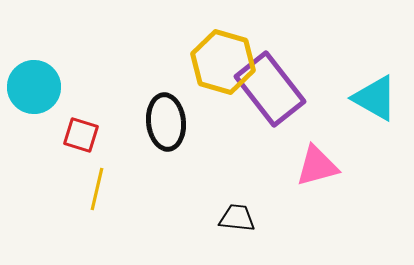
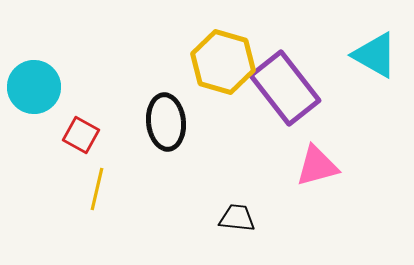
purple rectangle: moved 15 px right, 1 px up
cyan triangle: moved 43 px up
red square: rotated 12 degrees clockwise
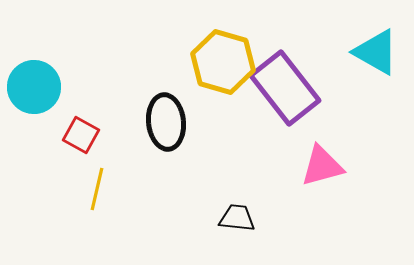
cyan triangle: moved 1 px right, 3 px up
pink triangle: moved 5 px right
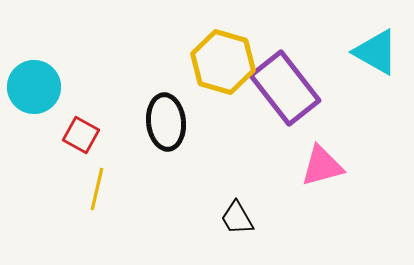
black trapezoid: rotated 126 degrees counterclockwise
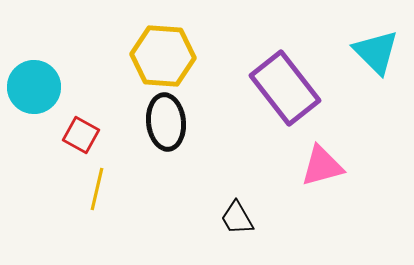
cyan triangle: rotated 15 degrees clockwise
yellow hexagon: moved 60 px left, 6 px up; rotated 12 degrees counterclockwise
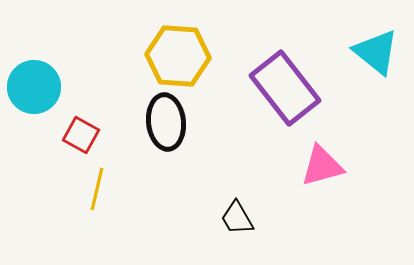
cyan triangle: rotated 6 degrees counterclockwise
yellow hexagon: moved 15 px right
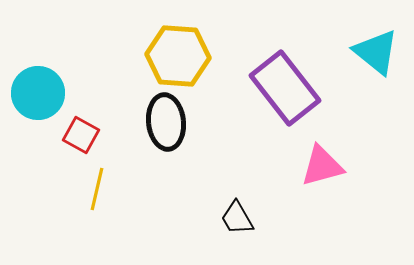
cyan circle: moved 4 px right, 6 px down
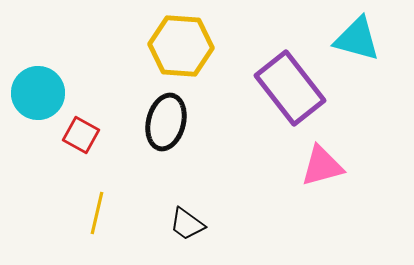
cyan triangle: moved 19 px left, 13 px up; rotated 24 degrees counterclockwise
yellow hexagon: moved 3 px right, 10 px up
purple rectangle: moved 5 px right
black ellipse: rotated 20 degrees clockwise
yellow line: moved 24 px down
black trapezoid: moved 50 px left, 6 px down; rotated 24 degrees counterclockwise
